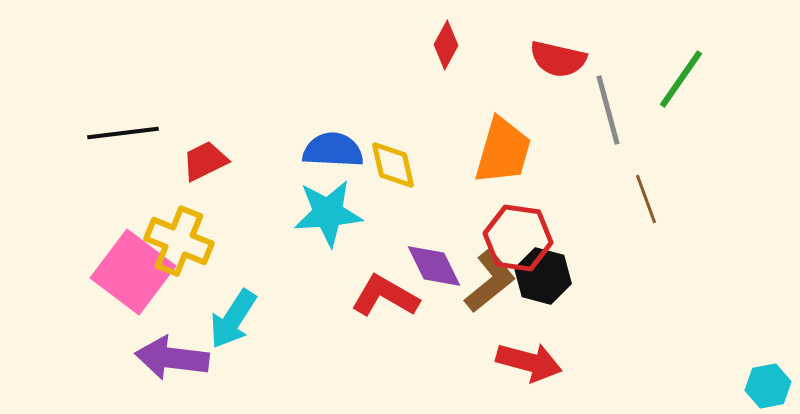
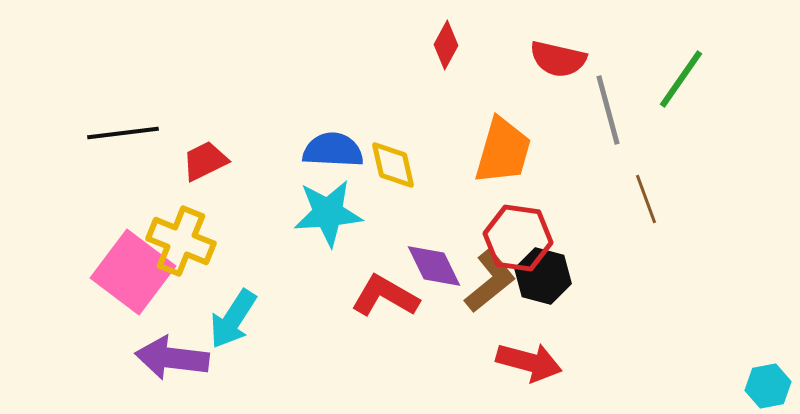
yellow cross: moved 2 px right
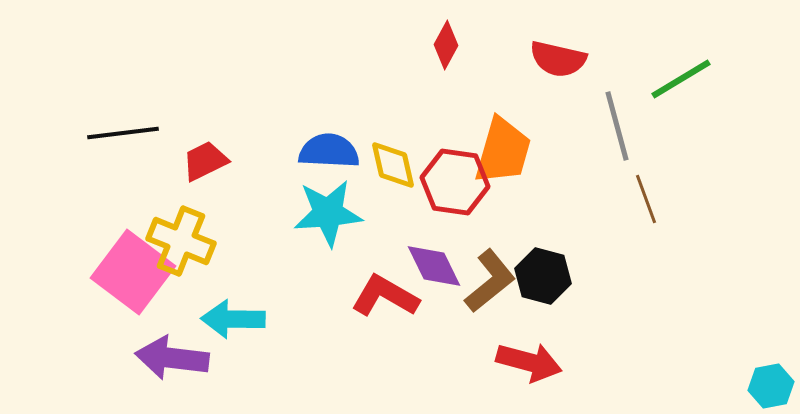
green line: rotated 24 degrees clockwise
gray line: moved 9 px right, 16 px down
blue semicircle: moved 4 px left, 1 px down
red hexagon: moved 63 px left, 56 px up
cyan arrow: rotated 58 degrees clockwise
cyan hexagon: moved 3 px right
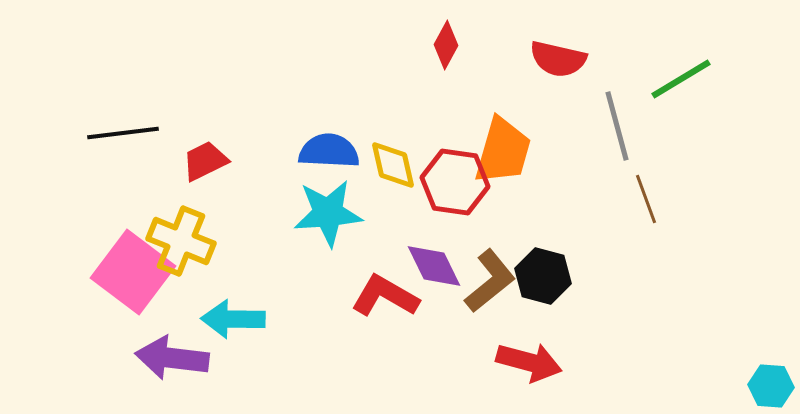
cyan hexagon: rotated 15 degrees clockwise
